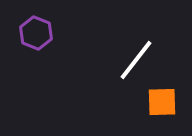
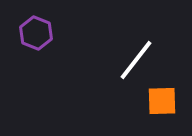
orange square: moved 1 px up
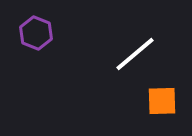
white line: moved 1 px left, 6 px up; rotated 12 degrees clockwise
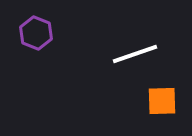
white line: rotated 21 degrees clockwise
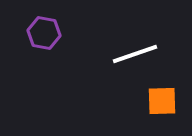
purple hexagon: moved 8 px right; rotated 12 degrees counterclockwise
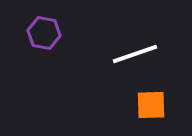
orange square: moved 11 px left, 4 px down
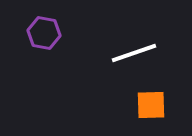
white line: moved 1 px left, 1 px up
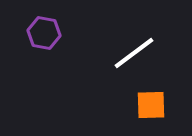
white line: rotated 18 degrees counterclockwise
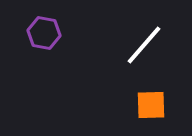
white line: moved 10 px right, 8 px up; rotated 12 degrees counterclockwise
